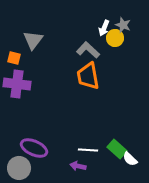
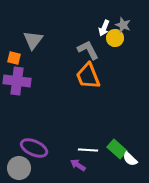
gray L-shape: rotated 20 degrees clockwise
orange trapezoid: rotated 12 degrees counterclockwise
purple cross: moved 3 px up
purple arrow: moved 1 px up; rotated 21 degrees clockwise
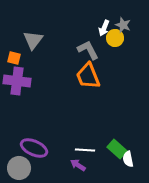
white line: moved 3 px left
white semicircle: moved 2 px left; rotated 35 degrees clockwise
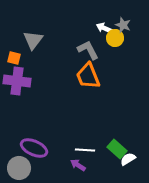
white arrow: rotated 91 degrees clockwise
white semicircle: rotated 70 degrees clockwise
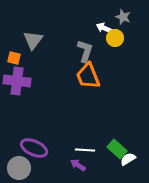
gray star: moved 8 px up
gray L-shape: moved 3 px left, 1 px down; rotated 45 degrees clockwise
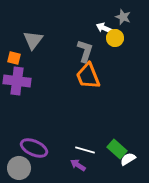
white line: rotated 12 degrees clockwise
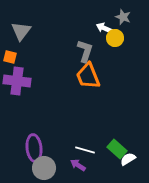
gray triangle: moved 12 px left, 9 px up
orange square: moved 4 px left, 1 px up
purple ellipse: rotated 60 degrees clockwise
gray circle: moved 25 px right
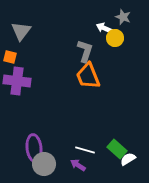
gray circle: moved 4 px up
